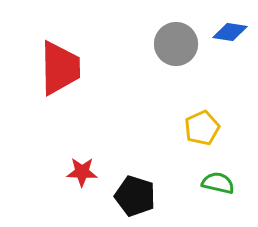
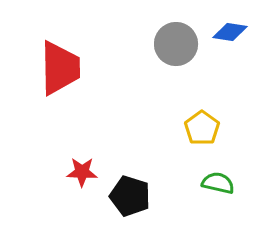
yellow pentagon: rotated 12 degrees counterclockwise
black pentagon: moved 5 px left
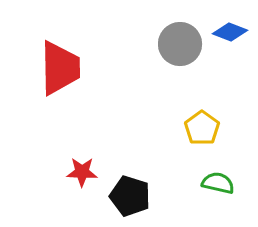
blue diamond: rotated 12 degrees clockwise
gray circle: moved 4 px right
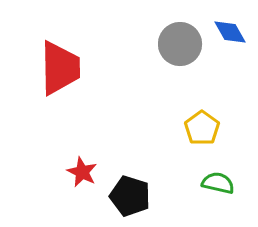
blue diamond: rotated 40 degrees clockwise
red star: rotated 24 degrees clockwise
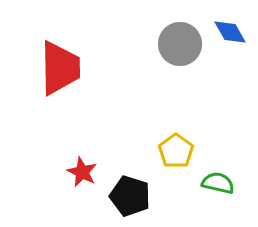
yellow pentagon: moved 26 px left, 23 px down
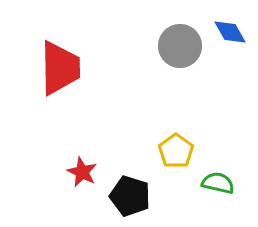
gray circle: moved 2 px down
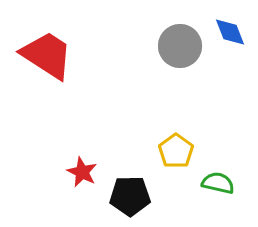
blue diamond: rotated 8 degrees clockwise
red trapezoid: moved 13 px left, 13 px up; rotated 56 degrees counterclockwise
black pentagon: rotated 18 degrees counterclockwise
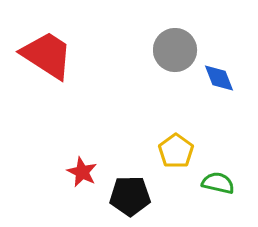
blue diamond: moved 11 px left, 46 px down
gray circle: moved 5 px left, 4 px down
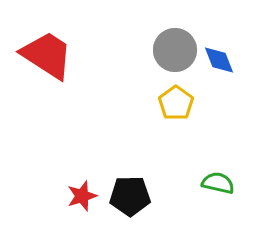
blue diamond: moved 18 px up
yellow pentagon: moved 48 px up
red star: moved 24 px down; rotated 28 degrees clockwise
